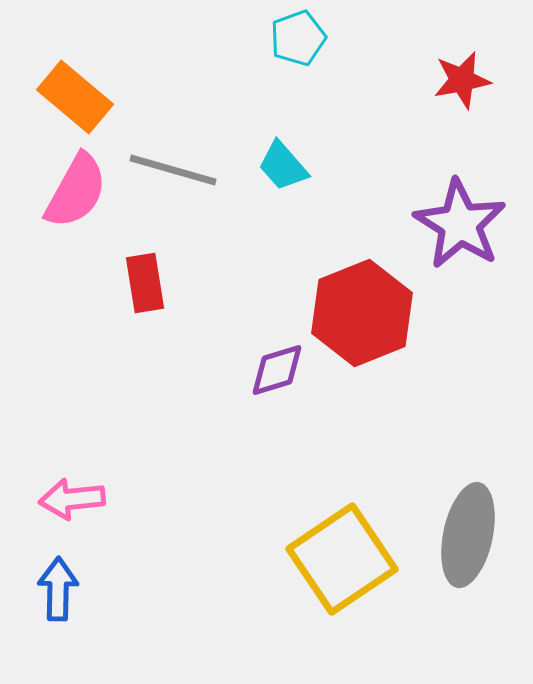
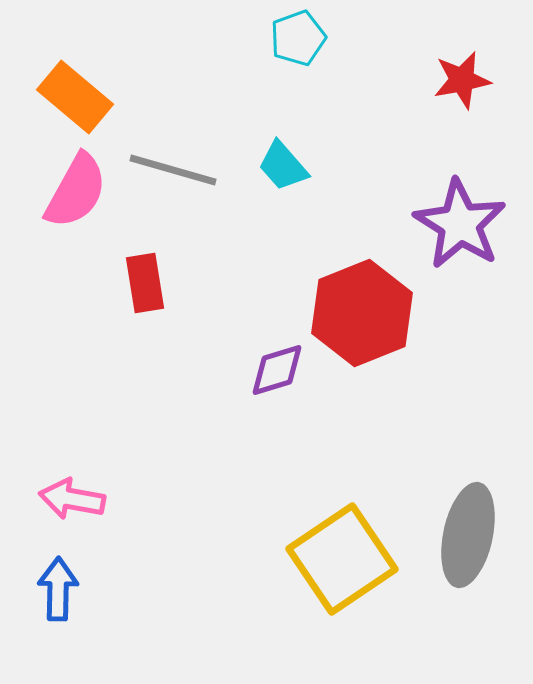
pink arrow: rotated 16 degrees clockwise
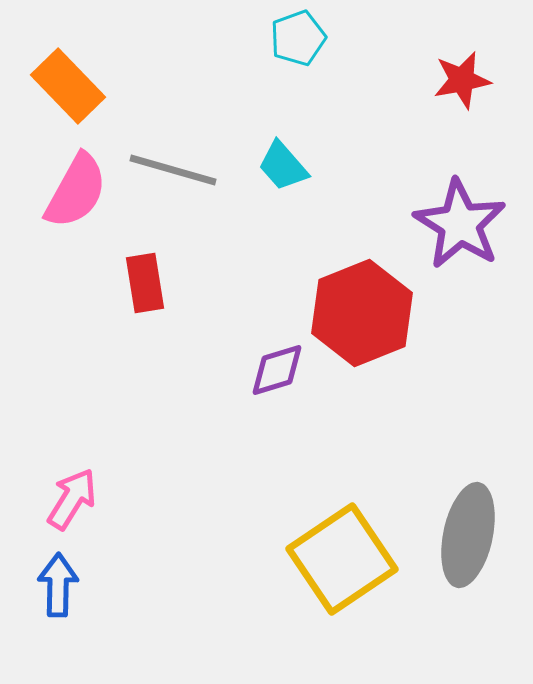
orange rectangle: moved 7 px left, 11 px up; rotated 6 degrees clockwise
pink arrow: rotated 112 degrees clockwise
blue arrow: moved 4 px up
